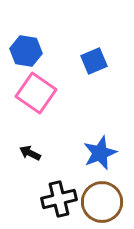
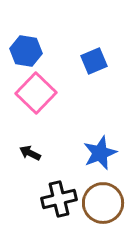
pink square: rotated 9 degrees clockwise
brown circle: moved 1 px right, 1 px down
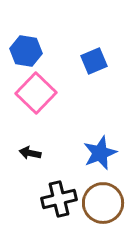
black arrow: rotated 15 degrees counterclockwise
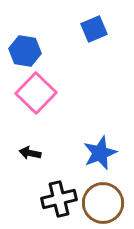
blue hexagon: moved 1 px left
blue square: moved 32 px up
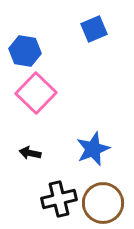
blue star: moved 7 px left, 4 px up
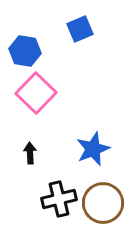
blue square: moved 14 px left
black arrow: rotated 75 degrees clockwise
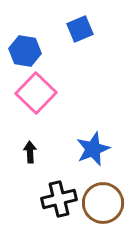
black arrow: moved 1 px up
